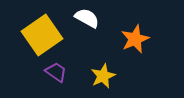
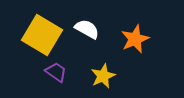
white semicircle: moved 11 px down
yellow square: rotated 24 degrees counterclockwise
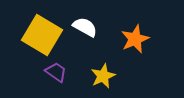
white semicircle: moved 2 px left, 2 px up
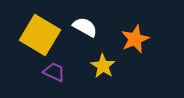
yellow square: moved 2 px left
purple trapezoid: moved 2 px left; rotated 10 degrees counterclockwise
yellow star: moved 10 px up; rotated 15 degrees counterclockwise
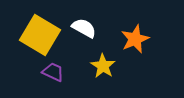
white semicircle: moved 1 px left, 1 px down
purple trapezoid: moved 1 px left
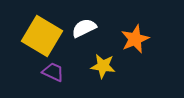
white semicircle: rotated 55 degrees counterclockwise
yellow square: moved 2 px right, 1 px down
yellow star: rotated 25 degrees counterclockwise
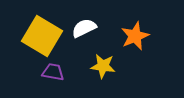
orange star: moved 3 px up
purple trapezoid: rotated 15 degrees counterclockwise
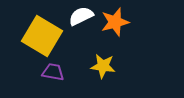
white semicircle: moved 3 px left, 12 px up
orange star: moved 20 px left, 14 px up; rotated 8 degrees clockwise
